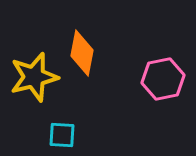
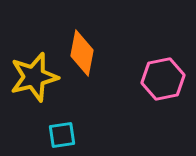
cyan square: rotated 12 degrees counterclockwise
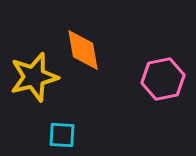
orange diamond: moved 1 px right, 3 px up; rotated 21 degrees counterclockwise
cyan square: rotated 12 degrees clockwise
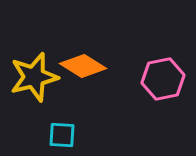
orange diamond: moved 16 px down; rotated 48 degrees counterclockwise
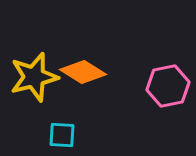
orange diamond: moved 6 px down
pink hexagon: moved 5 px right, 7 px down
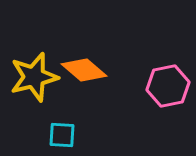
orange diamond: moved 1 px right, 2 px up; rotated 9 degrees clockwise
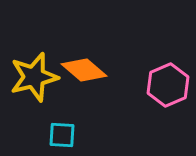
pink hexagon: moved 1 px up; rotated 12 degrees counterclockwise
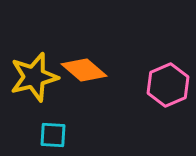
cyan square: moved 9 px left
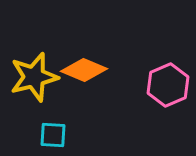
orange diamond: rotated 18 degrees counterclockwise
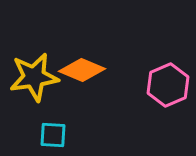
orange diamond: moved 2 px left
yellow star: rotated 6 degrees clockwise
